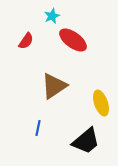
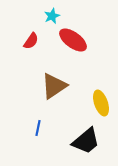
red semicircle: moved 5 px right
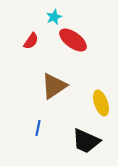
cyan star: moved 2 px right, 1 px down
black trapezoid: rotated 64 degrees clockwise
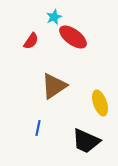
red ellipse: moved 3 px up
yellow ellipse: moved 1 px left
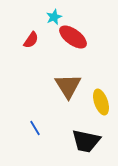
red semicircle: moved 1 px up
brown triangle: moved 14 px right; rotated 28 degrees counterclockwise
yellow ellipse: moved 1 px right, 1 px up
blue line: moved 3 px left; rotated 42 degrees counterclockwise
black trapezoid: rotated 12 degrees counterclockwise
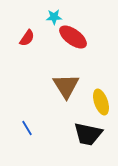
cyan star: rotated 21 degrees clockwise
red semicircle: moved 4 px left, 2 px up
brown triangle: moved 2 px left
blue line: moved 8 px left
black trapezoid: moved 2 px right, 7 px up
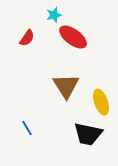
cyan star: moved 2 px up; rotated 14 degrees counterclockwise
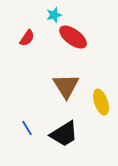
black trapezoid: moved 24 px left; rotated 44 degrees counterclockwise
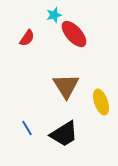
red ellipse: moved 1 px right, 3 px up; rotated 12 degrees clockwise
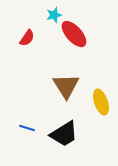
blue line: rotated 42 degrees counterclockwise
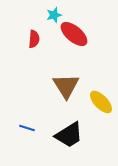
red ellipse: rotated 8 degrees counterclockwise
red semicircle: moved 7 px right, 1 px down; rotated 30 degrees counterclockwise
yellow ellipse: rotated 25 degrees counterclockwise
black trapezoid: moved 5 px right, 1 px down
